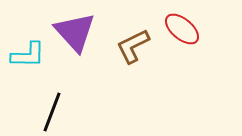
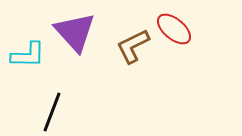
red ellipse: moved 8 px left
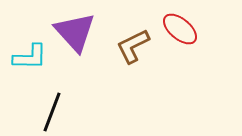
red ellipse: moved 6 px right
cyan L-shape: moved 2 px right, 2 px down
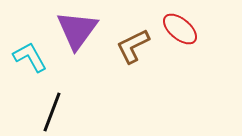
purple triangle: moved 2 px right, 2 px up; rotated 18 degrees clockwise
cyan L-shape: rotated 120 degrees counterclockwise
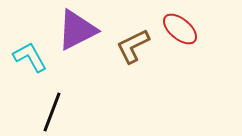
purple triangle: rotated 27 degrees clockwise
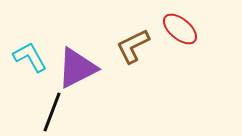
purple triangle: moved 38 px down
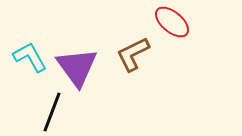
red ellipse: moved 8 px left, 7 px up
brown L-shape: moved 8 px down
purple triangle: moved 1 px up; rotated 39 degrees counterclockwise
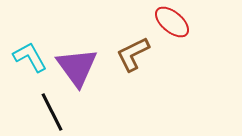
black line: rotated 48 degrees counterclockwise
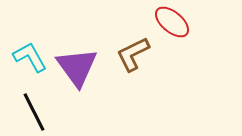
black line: moved 18 px left
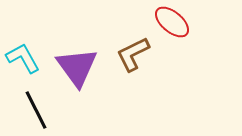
cyan L-shape: moved 7 px left, 1 px down
black line: moved 2 px right, 2 px up
